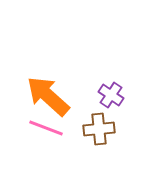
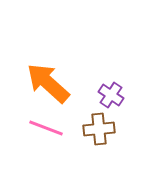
orange arrow: moved 13 px up
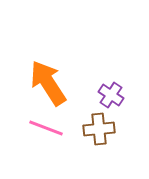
orange arrow: rotated 15 degrees clockwise
